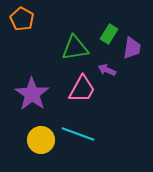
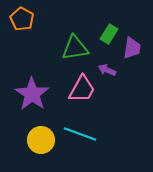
cyan line: moved 2 px right
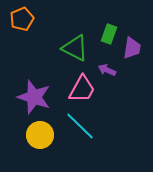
orange pentagon: rotated 20 degrees clockwise
green rectangle: rotated 12 degrees counterclockwise
green triangle: rotated 36 degrees clockwise
purple star: moved 2 px right, 3 px down; rotated 16 degrees counterclockwise
cyan line: moved 8 px up; rotated 24 degrees clockwise
yellow circle: moved 1 px left, 5 px up
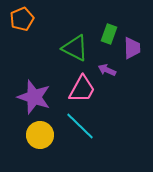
purple trapezoid: rotated 10 degrees counterclockwise
